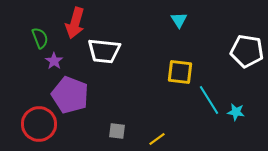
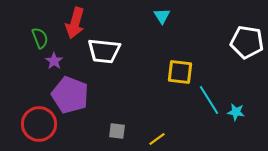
cyan triangle: moved 17 px left, 4 px up
white pentagon: moved 9 px up
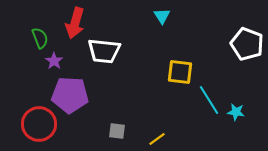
white pentagon: moved 2 px down; rotated 12 degrees clockwise
purple pentagon: rotated 18 degrees counterclockwise
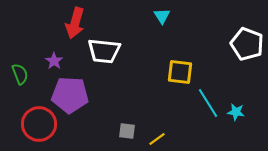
green semicircle: moved 20 px left, 36 px down
cyan line: moved 1 px left, 3 px down
gray square: moved 10 px right
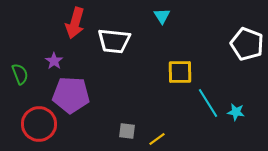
white trapezoid: moved 10 px right, 10 px up
yellow square: rotated 8 degrees counterclockwise
purple pentagon: moved 1 px right
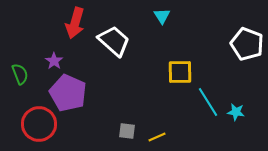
white trapezoid: rotated 144 degrees counterclockwise
purple pentagon: moved 3 px left, 2 px up; rotated 21 degrees clockwise
cyan line: moved 1 px up
yellow line: moved 2 px up; rotated 12 degrees clockwise
